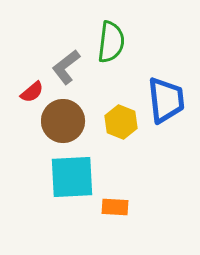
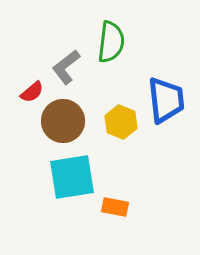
cyan square: rotated 6 degrees counterclockwise
orange rectangle: rotated 8 degrees clockwise
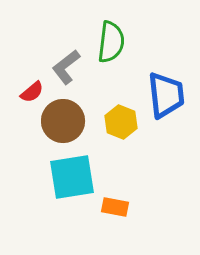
blue trapezoid: moved 5 px up
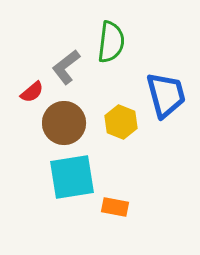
blue trapezoid: rotated 9 degrees counterclockwise
brown circle: moved 1 px right, 2 px down
